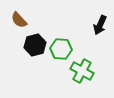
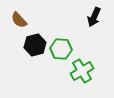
black arrow: moved 6 px left, 8 px up
green cross: rotated 30 degrees clockwise
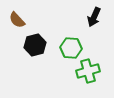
brown semicircle: moved 2 px left
green hexagon: moved 10 px right, 1 px up
green cross: moved 6 px right; rotated 15 degrees clockwise
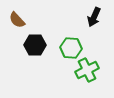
black hexagon: rotated 15 degrees clockwise
green cross: moved 1 px left, 1 px up; rotated 10 degrees counterclockwise
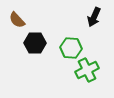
black hexagon: moved 2 px up
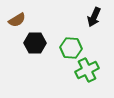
brown semicircle: rotated 78 degrees counterclockwise
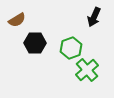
green hexagon: rotated 25 degrees counterclockwise
green cross: rotated 15 degrees counterclockwise
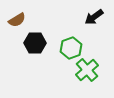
black arrow: rotated 30 degrees clockwise
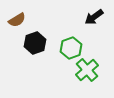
black hexagon: rotated 20 degrees counterclockwise
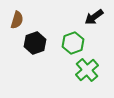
brown semicircle: rotated 42 degrees counterclockwise
green hexagon: moved 2 px right, 5 px up
